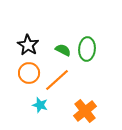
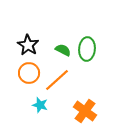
orange cross: rotated 15 degrees counterclockwise
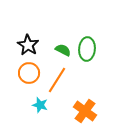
orange line: rotated 16 degrees counterclockwise
